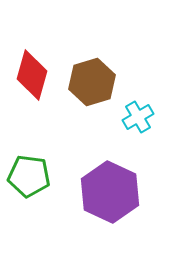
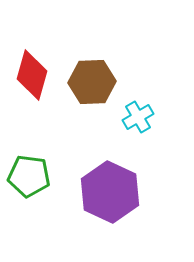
brown hexagon: rotated 15 degrees clockwise
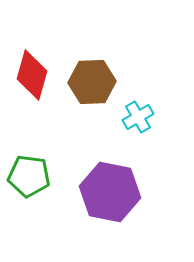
purple hexagon: rotated 14 degrees counterclockwise
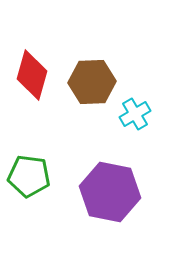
cyan cross: moved 3 px left, 3 px up
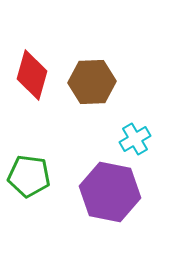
cyan cross: moved 25 px down
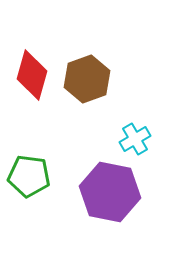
brown hexagon: moved 5 px left, 3 px up; rotated 18 degrees counterclockwise
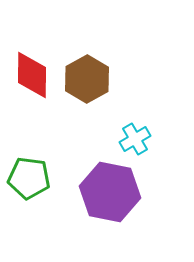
red diamond: rotated 15 degrees counterclockwise
brown hexagon: rotated 9 degrees counterclockwise
green pentagon: moved 2 px down
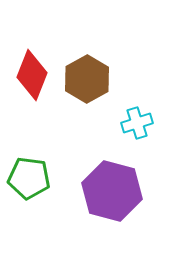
red diamond: rotated 21 degrees clockwise
cyan cross: moved 2 px right, 16 px up; rotated 12 degrees clockwise
purple hexagon: moved 2 px right, 1 px up; rotated 4 degrees clockwise
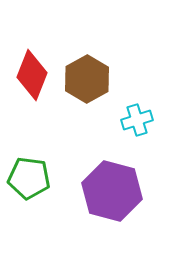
cyan cross: moved 3 px up
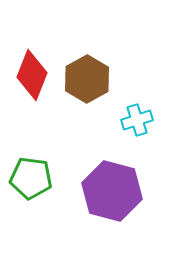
green pentagon: moved 2 px right
